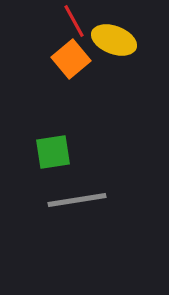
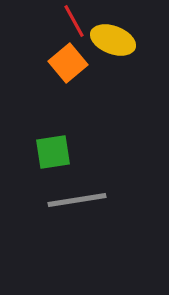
yellow ellipse: moved 1 px left
orange square: moved 3 px left, 4 px down
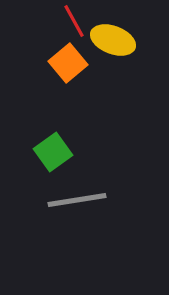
green square: rotated 27 degrees counterclockwise
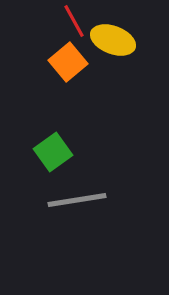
orange square: moved 1 px up
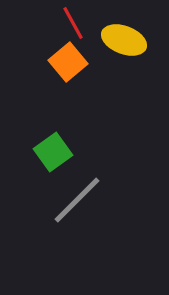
red line: moved 1 px left, 2 px down
yellow ellipse: moved 11 px right
gray line: rotated 36 degrees counterclockwise
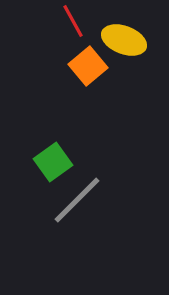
red line: moved 2 px up
orange square: moved 20 px right, 4 px down
green square: moved 10 px down
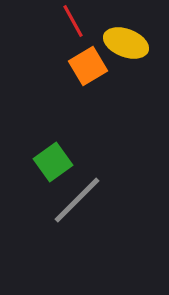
yellow ellipse: moved 2 px right, 3 px down
orange square: rotated 9 degrees clockwise
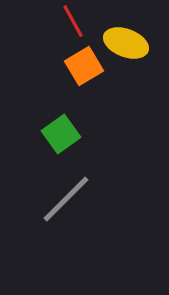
orange square: moved 4 px left
green square: moved 8 px right, 28 px up
gray line: moved 11 px left, 1 px up
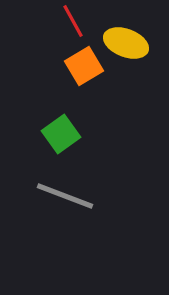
gray line: moved 1 px left, 3 px up; rotated 66 degrees clockwise
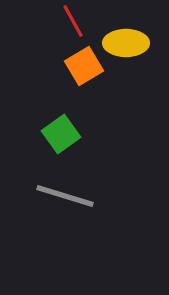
yellow ellipse: rotated 21 degrees counterclockwise
gray line: rotated 4 degrees counterclockwise
